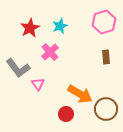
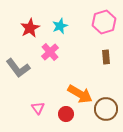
pink triangle: moved 24 px down
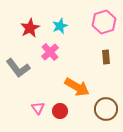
orange arrow: moved 3 px left, 7 px up
red circle: moved 6 px left, 3 px up
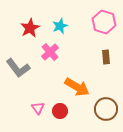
pink hexagon: rotated 25 degrees counterclockwise
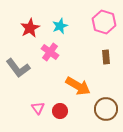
pink cross: rotated 12 degrees counterclockwise
orange arrow: moved 1 px right, 1 px up
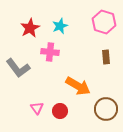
pink cross: rotated 30 degrees counterclockwise
pink triangle: moved 1 px left
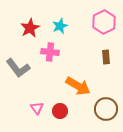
pink hexagon: rotated 15 degrees clockwise
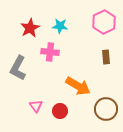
cyan star: rotated 28 degrees clockwise
gray L-shape: rotated 65 degrees clockwise
pink triangle: moved 1 px left, 2 px up
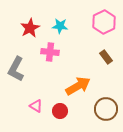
brown rectangle: rotated 32 degrees counterclockwise
gray L-shape: moved 2 px left, 1 px down
orange arrow: rotated 60 degrees counterclockwise
pink triangle: rotated 24 degrees counterclockwise
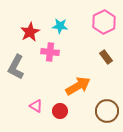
red star: moved 4 px down
gray L-shape: moved 2 px up
brown circle: moved 1 px right, 2 px down
